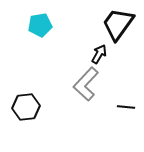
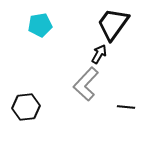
black trapezoid: moved 5 px left
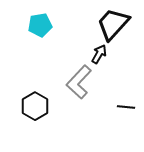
black trapezoid: rotated 6 degrees clockwise
gray L-shape: moved 7 px left, 2 px up
black hexagon: moved 9 px right, 1 px up; rotated 24 degrees counterclockwise
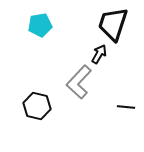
black trapezoid: rotated 24 degrees counterclockwise
black hexagon: moved 2 px right; rotated 16 degrees counterclockwise
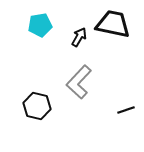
black trapezoid: rotated 84 degrees clockwise
black arrow: moved 20 px left, 17 px up
black line: moved 3 px down; rotated 24 degrees counterclockwise
